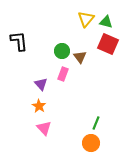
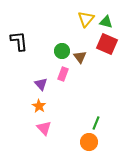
red square: moved 1 px left
orange circle: moved 2 px left, 1 px up
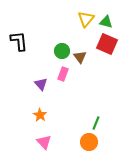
orange star: moved 1 px right, 9 px down
pink triangle: moved 14 px down
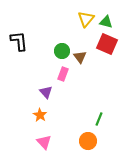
purple triangle: moved 5 px right, 8 px down
green line: moved 3 px right, 4 px up
orange circle: moved 1 px left, 1 px up
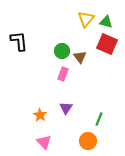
purple triangle: moved 20 px right, 16 px down; rotated 16 degrees clockwise
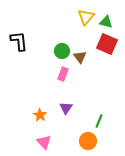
yellow triangle: moved 2 px up
green line: moved 2 px down
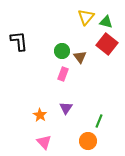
red square: rotated 15 degrees clockwise
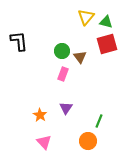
red square: rotated 35 degrees clockwise
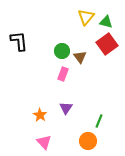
red square: rotated 20 degrees counterclockwise
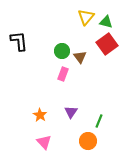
purple triangle: moved 5 px right, 4 px down
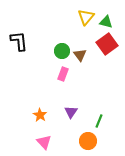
brown triangle: moved 2 px up
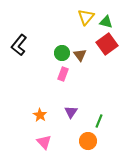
black L-shape: moved 4 px down; rotated 135 degrees counterclockwise
green circle: moved 2 px down
